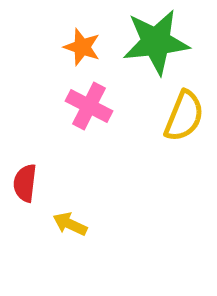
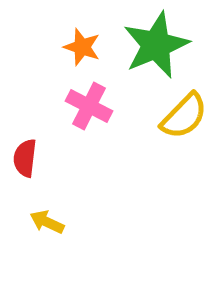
green star: moved 3 px down; rotated 16 degrees counterclockwise
yellow semicircle: rotated 22 degrees clockwise
red semicircle: moved 25 px up
yellow arrow: moved 23 px left, 2 px up
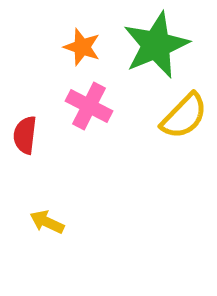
red semicircle: moved 23 px up
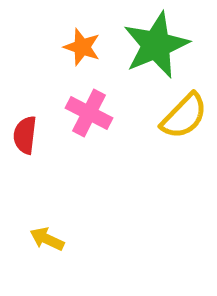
pink cross: moved 7 px down
yellow arrow: moved 17 px down
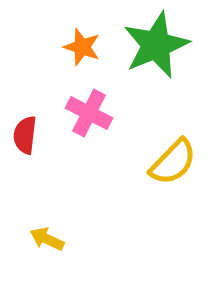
yellow semicircle: moved 11 px left, 46 px down
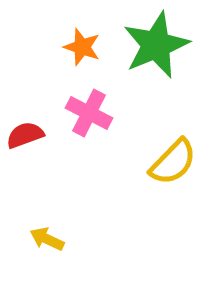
red semicircle: rotated 63 degrees clockwise
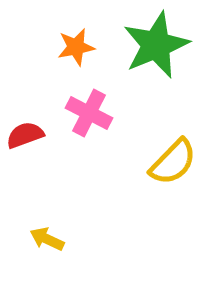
orange star: moved 6 px left; rotated 30 degrees counterclockwise
